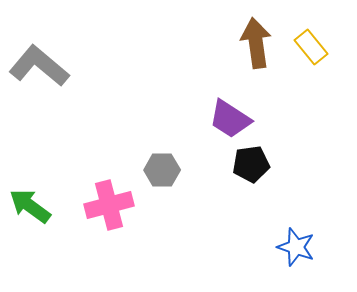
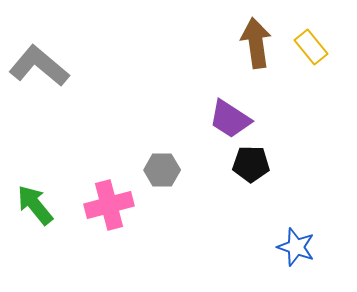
black pentagon: rotated 9 degrees clockwise
green arrow: moved 5 px right, 1 px up; rotated 15 degrees clockwise
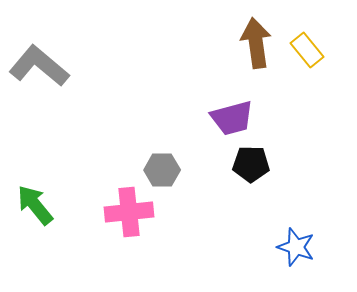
yellow rectangle: moved 4 px left, 3 px down
purple trapezoid: moved 2 px right, 1 px up; rotated 48 degrees counterclockwise
pink cross: moved 20 px right, 7 px down; rotated 9 degrees clockwise
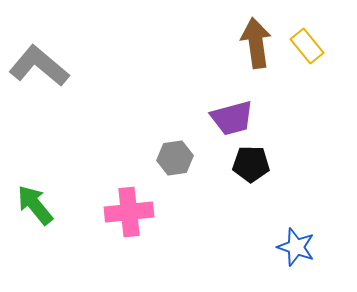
yellow rectangle: moved 4 px up
gray hexagon: moved 13 px right, 12 px up; rotated 8 degrees counterclockwise
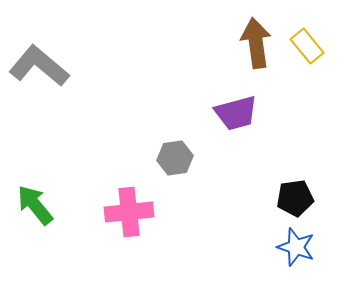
purple trapezoid: moved 4 px right, 5 px up
black pentagon: moved 44 px right, 34 px down; rotated 9 degrees counterclockwise
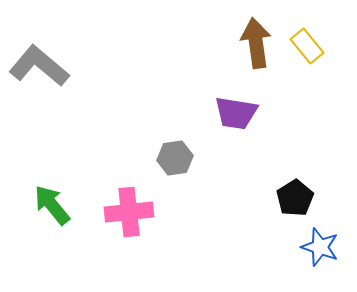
purple trapezoid: rotated 24 degrees clockwise
black pentagon: rotated 24 degrees counterclockwise
green arrow: moved 17 px right
blue star: moved 24 px right
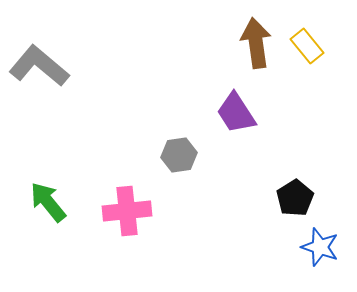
purple trapezoid: rotated 48 degrees clockwise
gray hexagon: moved 4 px right, 3 px up
green arrow: moved 4 px left, 3 px up
pink cross: moved 2 px left, 1 px up
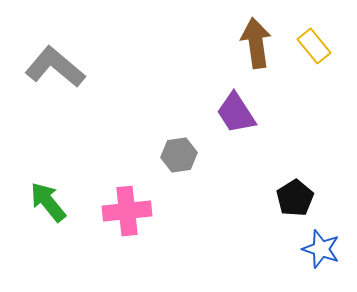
yellow rectangle: moved 7 px right
gray L-shape: moved 16 px right, 1 px down
blue star: moved 1 px right, 2 px down
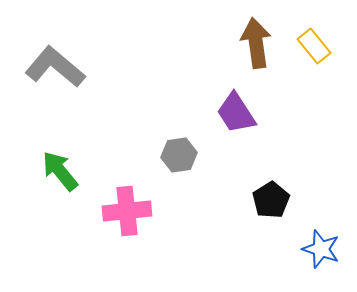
black pentagon: moved 24 px left, 2 px down
green arrow: moved 12 px right, 31 px up
